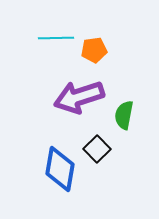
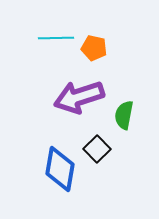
orange pentagon: moved 2 px up; rotated 20 degrees clockwise
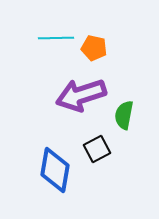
purple arrow: moved 2 px right, 2 px up
black square: rotated 16 degrees clockwise
blue diamond: moved 5 px left, 1 px down
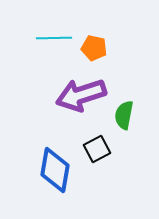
cyan line: moved 2 px left
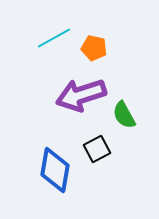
cyan line: rotated 28 degrees counterclockwise
green semicircle: rotated 40 degrees counterclockwise
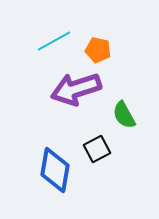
cyan line: moved 3 px down
orange pentagon: moved 4 px right, 2 px down
purple arrow: moved 5 px left, 6 px up
